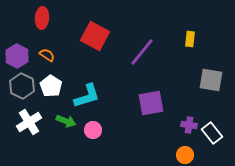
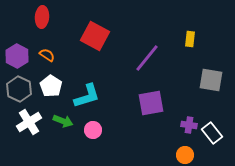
red ellipse: moved 1 px up
purple line: moved 5 px right, 6 px down
gray hexagon: moved 3 px left, 3 px down
green arrow: moved 3 px left
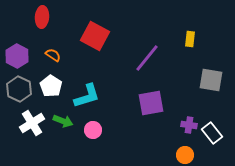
orange semicircle: moved 6 px right
white cross: moved 3 px right, 1 px down
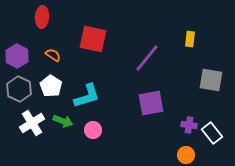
red square: moved 2 px left, 3 px down; rotated 16 degrees counterclockwise
orange circle: moved 1 px right
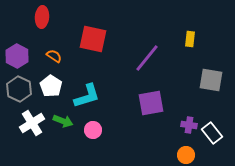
orange semicircle: moved 1 px right, 1 px down
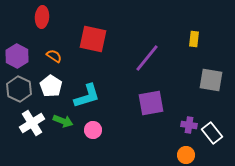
yellow rectangle: moved 4 px right
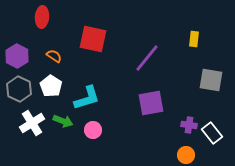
cyan L-shape: moved 2 px down
